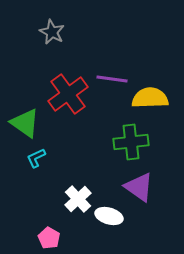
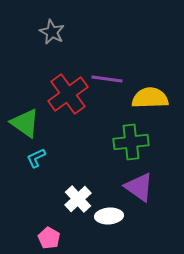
purple line: moved 5 px left
white ellipse: rotated 20 degrees counterclockwise
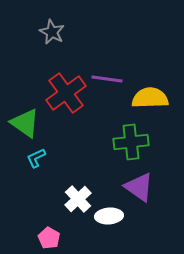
red cross: moved 2 px left, 1 px up
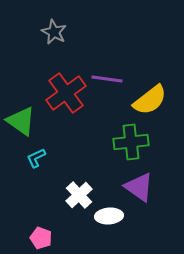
gray star: moved 2 px right
yellow semicircle: moved 2 px down; rotated 144 degrees clockwise
green triangle: moved 4 px left, 2 px up
white cross: moved 1 px right, 4 px up
pink pentagon: moved 8 px left; rotated 10 degrees counterclockwise
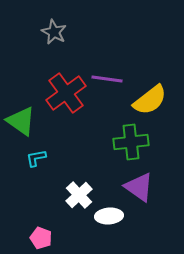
cyan L-shape: rotated 15 degrees clockwise
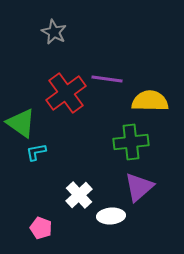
yellow semicircle: moved 1 px down; rotated 141 degrees counterclockwise
green triangle: moved 2 px down
cyan L-shape: moved 6 px up
purple triangle: rotated 44 degrees clockwise
white ellipse: moved 2 px right
pink pentagon: moved 10 px up
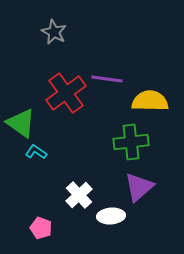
cyan L-shape: rotated 45 degrees clockwise
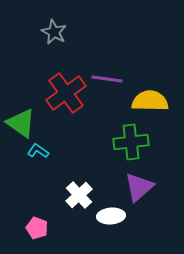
cyan L-shape: moved 2 px right, 1 px up
pink pentagon: moved 4 px left
